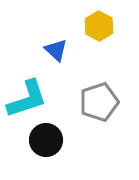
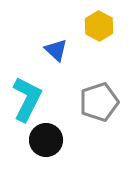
cyan L-shape: rotated 45 degrees counterclockwise
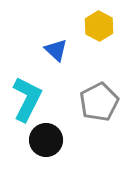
gray pentagon: rotated 9 degrees counterclockwise
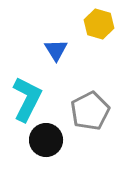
yellow hexagon: moved 2 px up; rotated 12 degrees counterclockwise
blue triangle: rotated 15 degrees clockwise
gray pentagon: moved 9 px left, 9 px down
